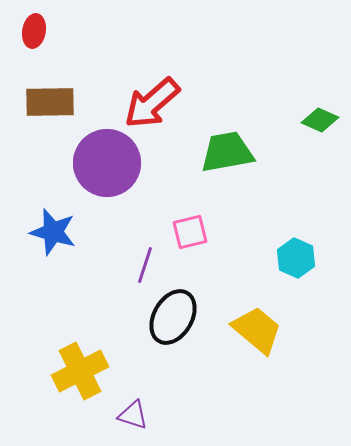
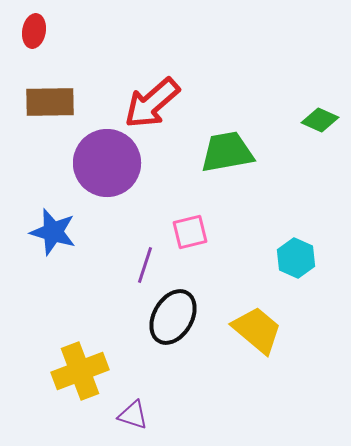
yellow cross: rotated 6 degrees clockwise
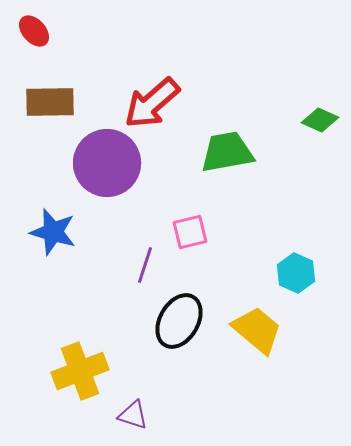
red ellipse: rotated 52 degrees counterclockwise
cyan hexagon: moved 15 px down
black ellipse: moved 6 px right, 4 px down
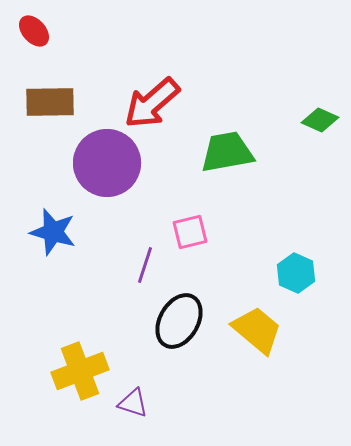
purple triangle: moved 12 px up
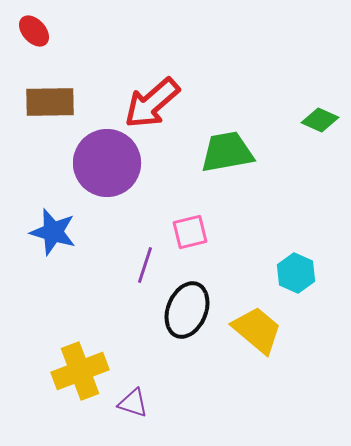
black ellipse: moved 8 px right, 11 px up; rotated 8 degrees counterclockwise
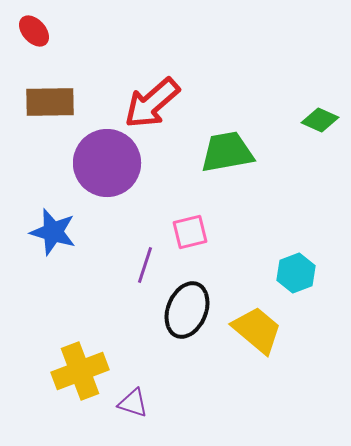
cyan hexagon: rotated 15 degrees clockwise
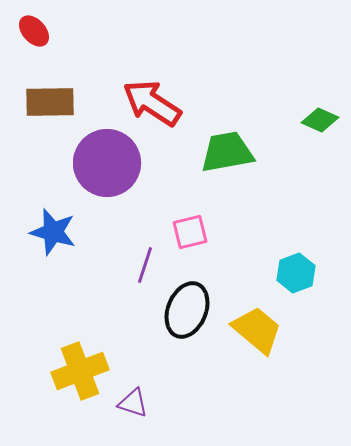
red arrow: rotated 74 degrees clockwise
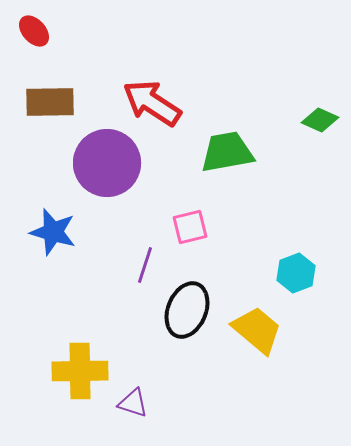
pink square: moved 5 px up
yellow cross: rotated 20 degrees clockwise
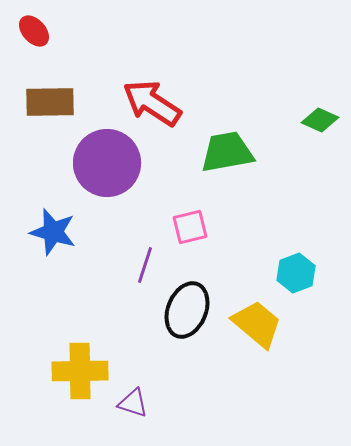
yellow trapezoid: moved 6 px up
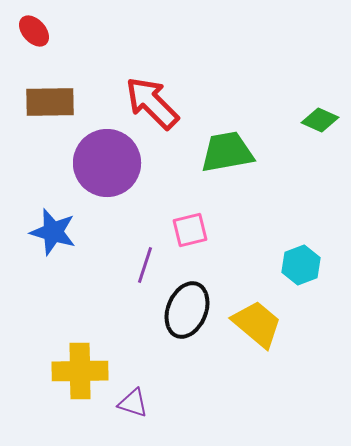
red arrow: rotated 12 degrees clockwise
pink square: moved 3 px down
cyan hexagon: moved 5 px right, 8 px up
